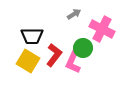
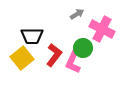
gray arrow: moved 3 px right
yellow square: moved 6 px left, 3 px up; rotated 20 degrees clockwise
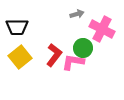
gray arrow: rotated 16 degrees clockwise
black trapezoid: moved 15 px left, 9 px up
yellow square: moved 2 px left, 1 px up
pink L-shape: rotated 75 degrees clockwise
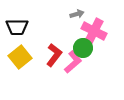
pink cross: moved 8 px left, 2 px down
pink L-shape: rotated 130 degrees clockwise
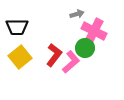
green circle: moved 2 px right
pink L-shape: moved 2 px left
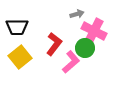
red L-shape: moved 11 px up
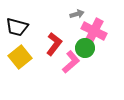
black trapezoid: rotated 15 degrees clockwise
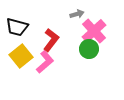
pink cross: rotated 20 degrees clockwise
red L-shape: moved 3 px left, 4 px up
green circle: moved 4 px right, 1 px down
yellow square: moved 1 px right, 1 px up
pink L-shape: moved 26 px left
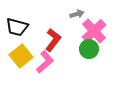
red L-shape: moved 2 px right
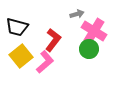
pink cross: rotated 15 degrees counterclockwise
